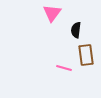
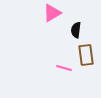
pink triangle: rotated 24 degrees clockwise
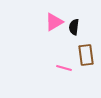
pink triangle: moved 2 px right, 9 px down
black semicircle: moved 2 px left, 3 px up
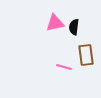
pink triangle: moved 1 px right, 1 px down; rotated 18 degrees clockwise
pink line: moved 1 px up
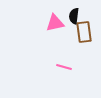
black semicircle: moved 11 px up
brown rectangle: moved 2 px left, 23 px up
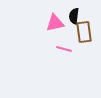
pink line: moved 18 px up
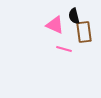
black semicircle: rotated 21 degrees counterclockwise
pink triangle: moved 2 px down; rotated 36 degrees clockwise
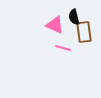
black semicircle: moved 1 px down
pink line: moved 1 px left, 1 px up
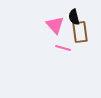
pink triangle: rotated 24 degrees clockwise
brown rectangle: moved 4 px left
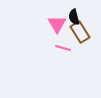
pink triangle: moved 2 px right, 1 px up; rotated 12 degrees clockwise
brown rectangle: rotated 25 degrees counterclockwise
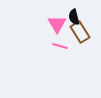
pink line: moved 3 px left, 2 px up
